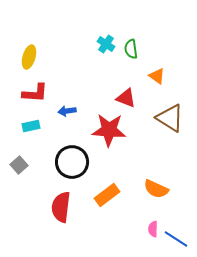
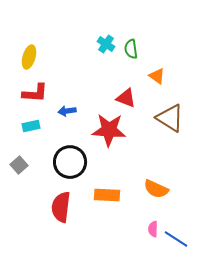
black circle: moved 2 px left
orange rectangle: rotated 40 degrees clockwise
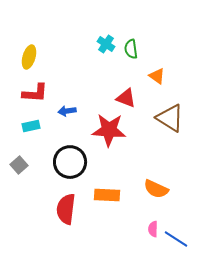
red semicircle: moved 5 px right, 2 px down
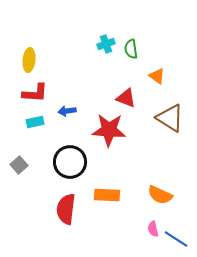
cyan cross: rotated 36 degrees clockwise
yellow ellipse: moved 3 px down; rotated 10 degrees counterclockwise
cyan rectangle: moved 4 px right, 4 px up
orange semicircle: moved 4 px right, 6 px down
pink semicircle: rotated 14 degrees counterclockwise
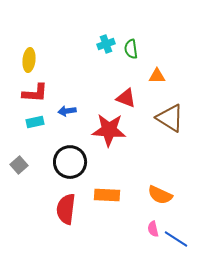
orange triangle: rotated 36 degrees counterclockwise
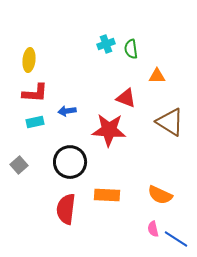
brown triangle: moved 4 px down
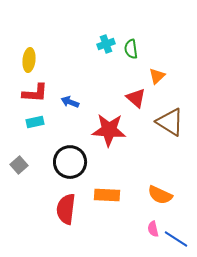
orange triangle: rotated 42 degrees counterclockwise
red triangle: moved 10 px right; rotated 20 degrees clockwise
blue arrow: moved 3 px right, 9 px up; rotated 30 degrees clockwise
